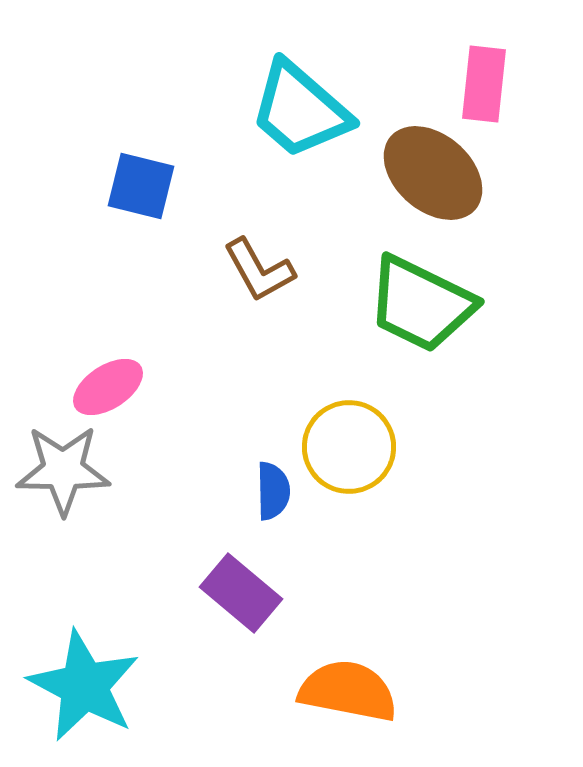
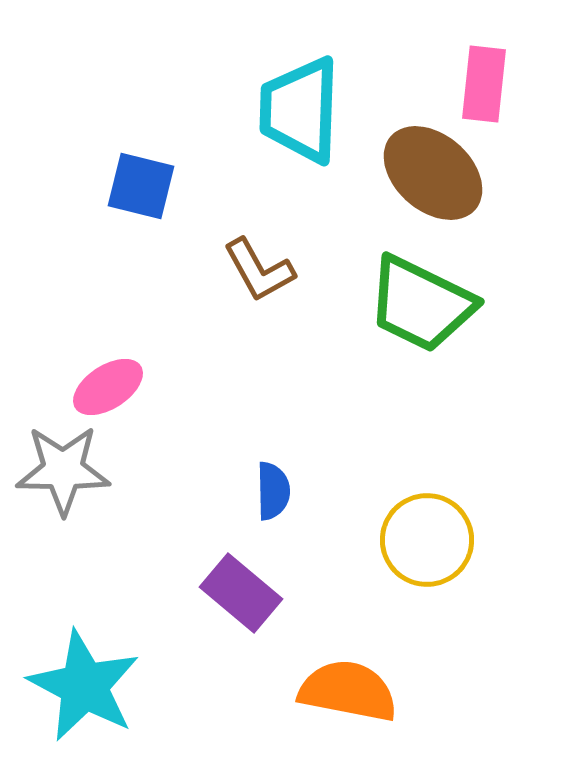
cyan trapezoid: rotated 51 degrees clockwise
yellow circle: moved 78 px right, 93 px down
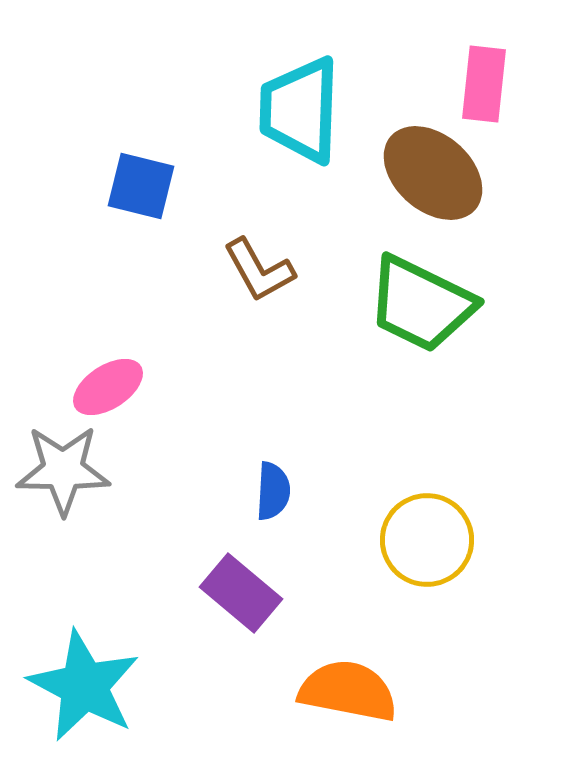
blue semicircle: rotated 4 degrees clockwise
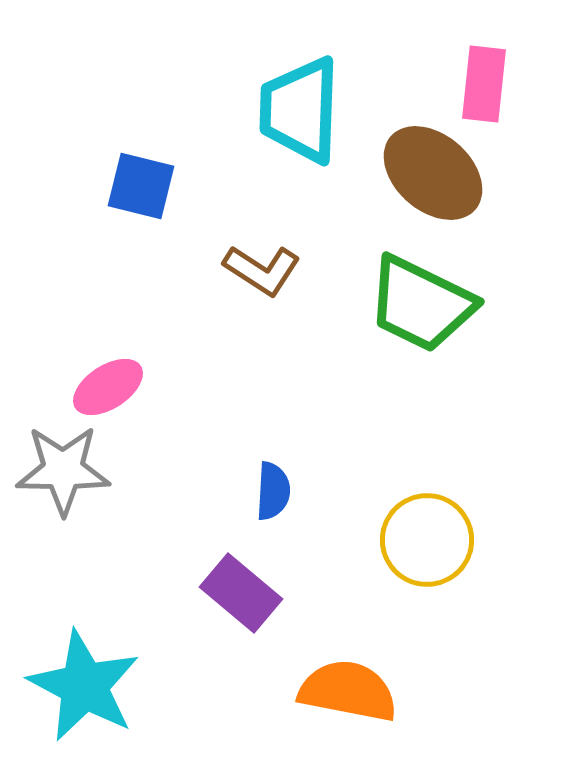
brown L-shape: moved 3 px right; rotated 28 degrees counterclockwise
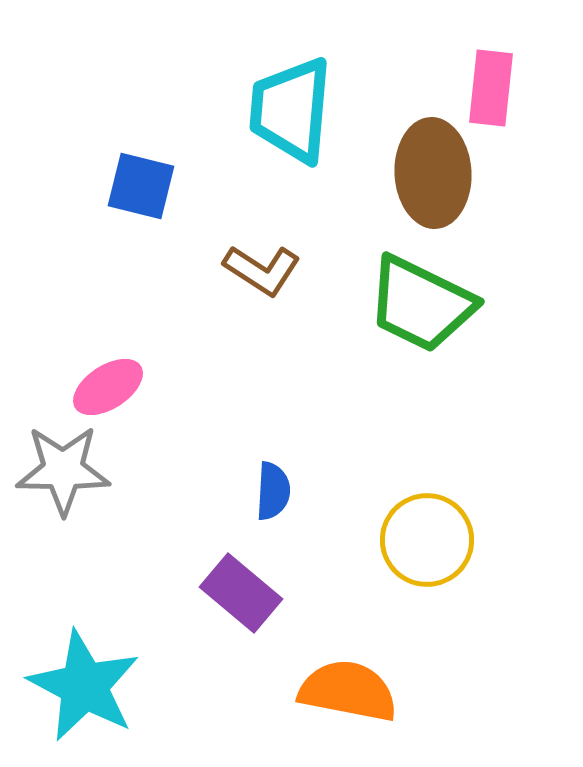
pink rectangle: moved 7 px right, 4 px down
cyan trapezoid: moved 9 px left; rotated 3 degrees clockwise
brown ellipse: rotated 46 degrees clockwise
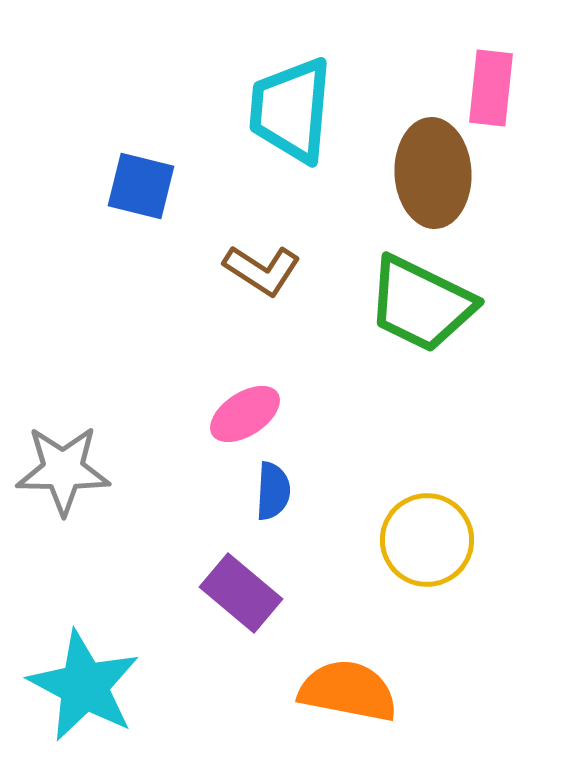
pink ellipse: moved 137 px right, 27 px down
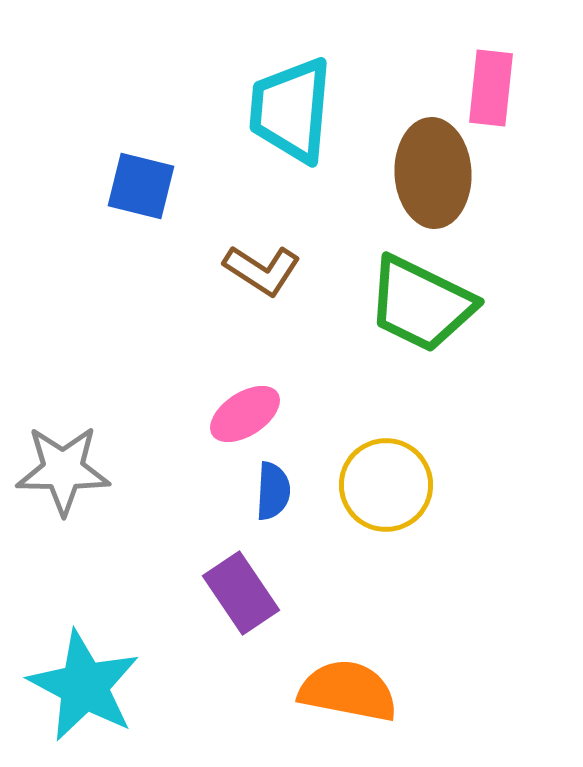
yellow circle: moved 41 px left, 55 px up
purple rectangle: rotated 16 degrees clockwise
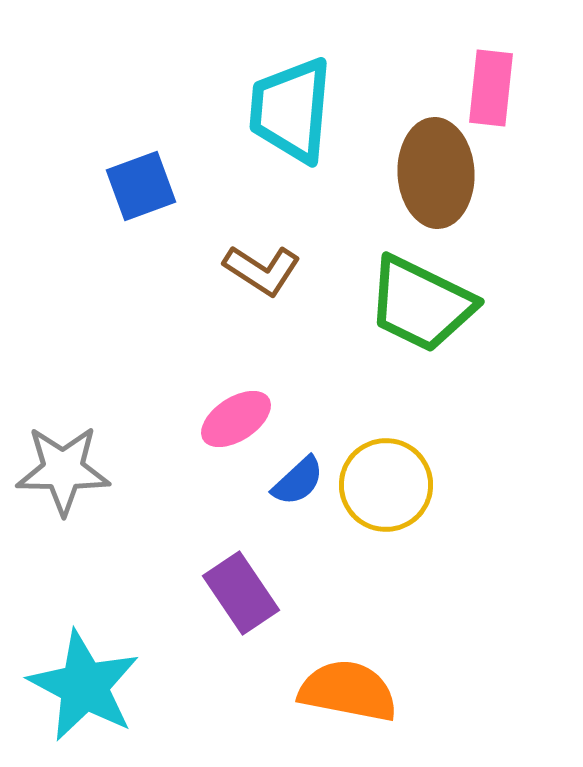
brown ellipse: moved 3 px right
blue square: rotated 34 degrees counterclockwise
pink ellipse: moved 9 px left, 5 px down
blue semicircle: moved 25 px right, 10 px up; rotated 44 degrees clockwise
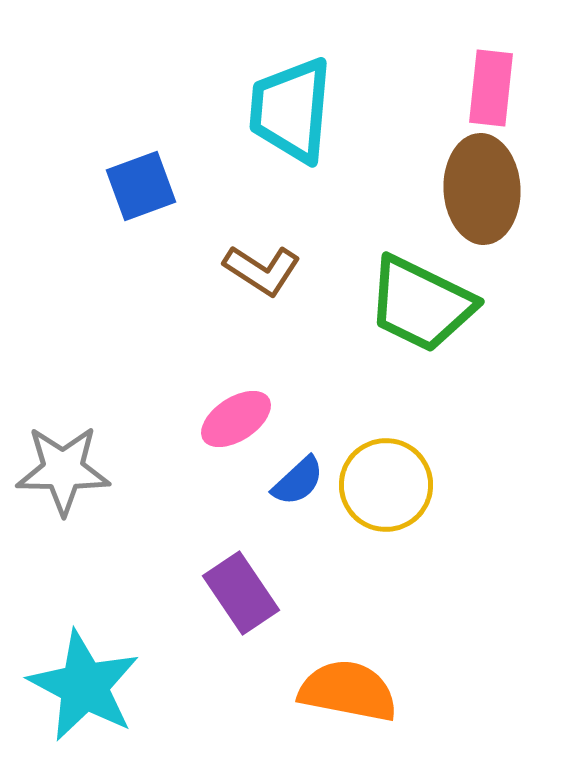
brown ellipse: moved 46 px right, 16 px down
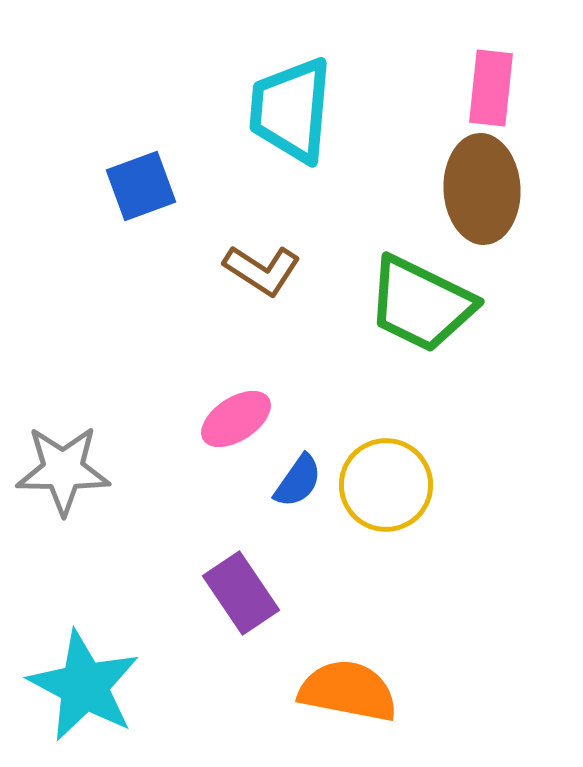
blue semicircle: rotated 12 degrees counterclockwise
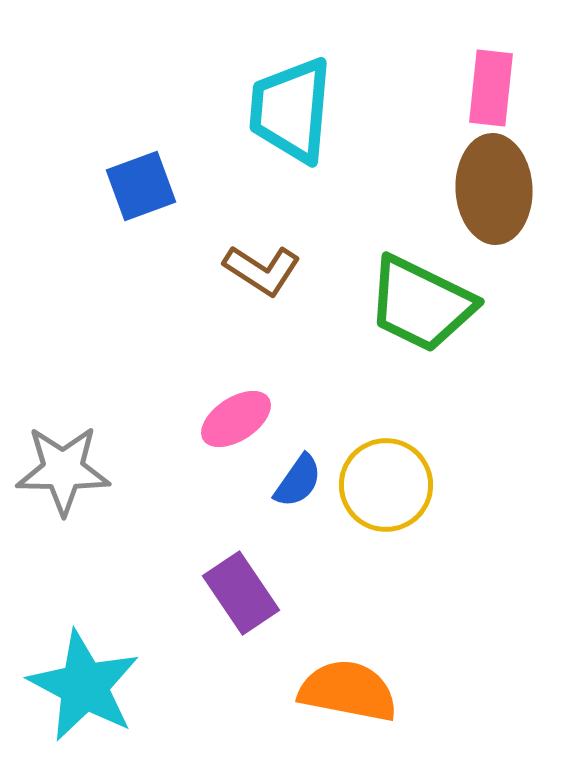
brown ellipse: moved 12 px right
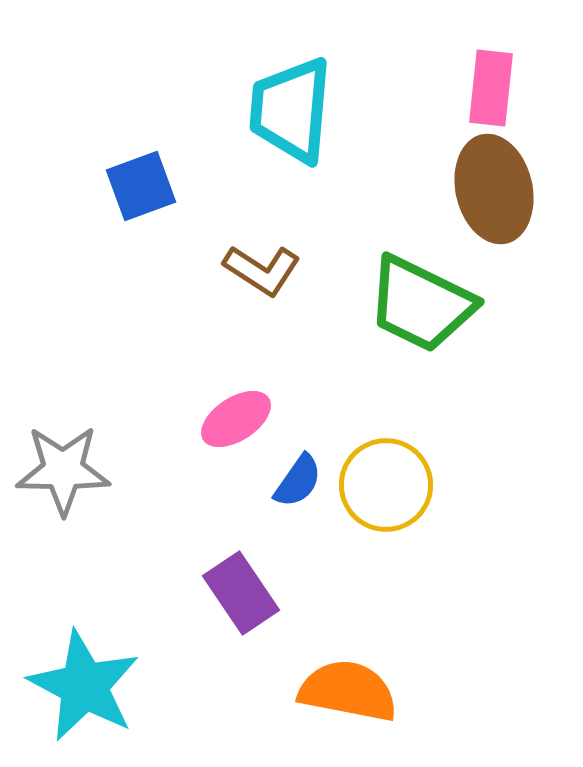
brown ellipse: rotated 10 degrees counterclockwise
